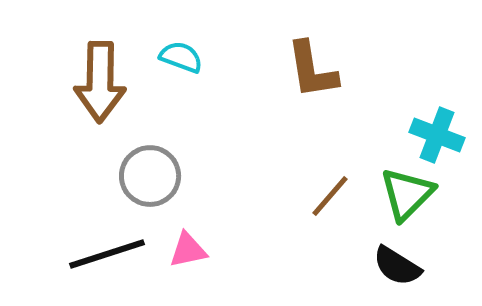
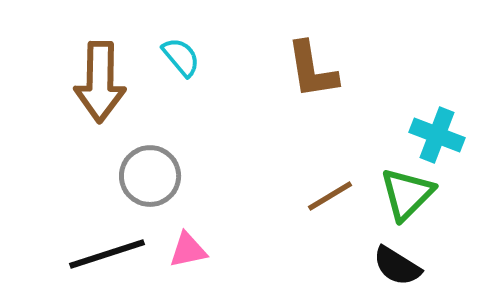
cyan semicircle: rotated 30 degrees clockwise
brown line: rotated 18 degrees clockwise
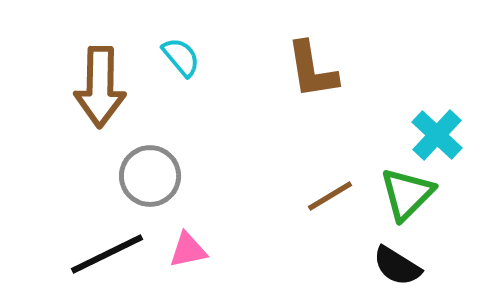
brown arrow: moved 5 px down
cyan cross: rotated 22 degrees clockwise
black line: rotated 8 degrees counterclockwise
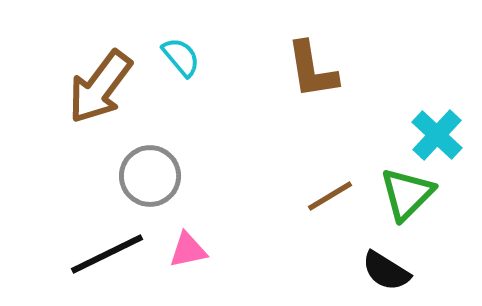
brown arrow: rotated 36 degrees clockwise
black semicircle: moved 11 px left, 5 px down
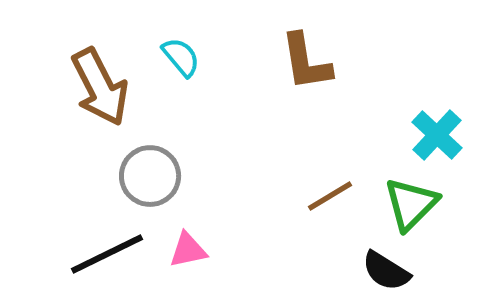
brown L-shape: moved 6 px left, 8 px up
brown arrow: rotated 64 degrees counterclockwise
green triangle: moved 4 px right, 10 px down
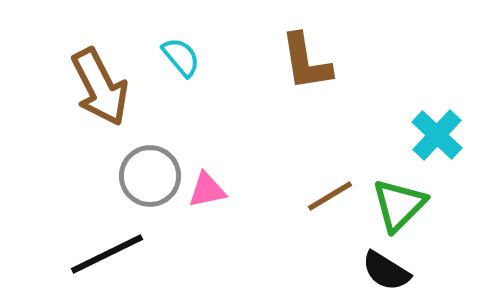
green triangle: moved 12 px left, 1 px down
pink triangle: moved 19 px right, 60 px up
